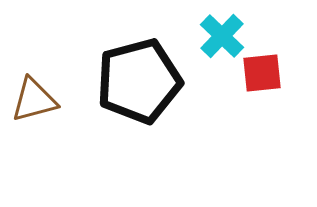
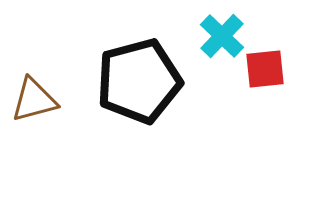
red square: moved 3 px right, 4 px up
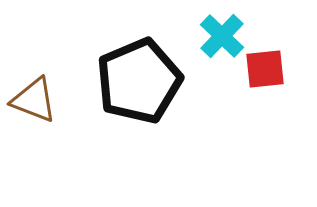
black pentagon: rotated 8 degrees counterclockwise
brown triangle: rotated 36 degrees clockwise
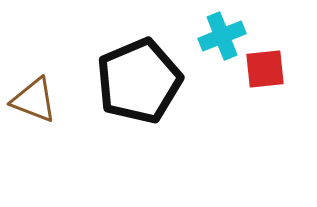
cyan cross: rotated 24 degrees clockwise
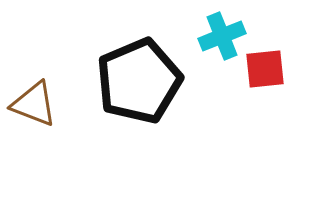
brown triangle: moved 4 px down
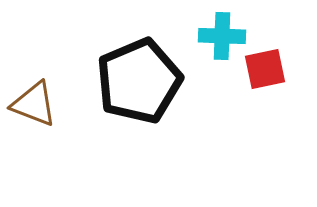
cyan cross: rotated 24 degrees clockwise
red square: rotated 6 degrees counterclockwise
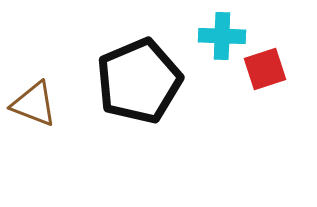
red square: rotated 6 degrees counterclockwise
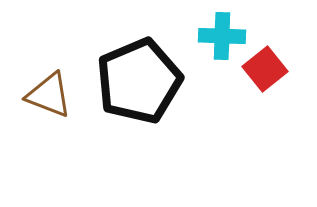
red square: rotated 21 degrees counterclockwise
brown triangle: moved 15 px right, 9 px up
